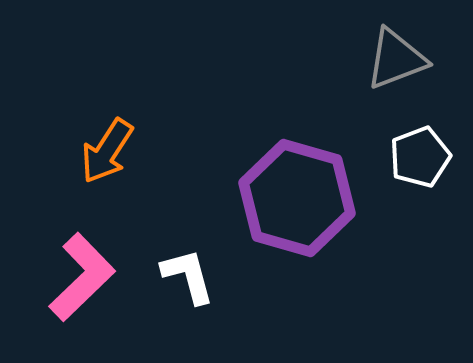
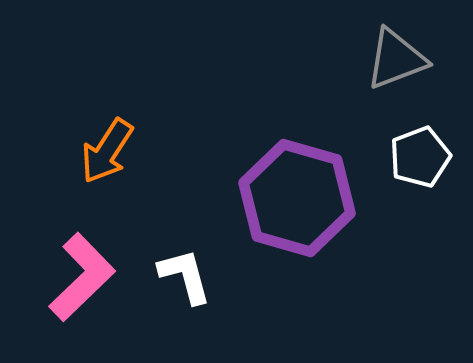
white L-shape: moved 3 px left
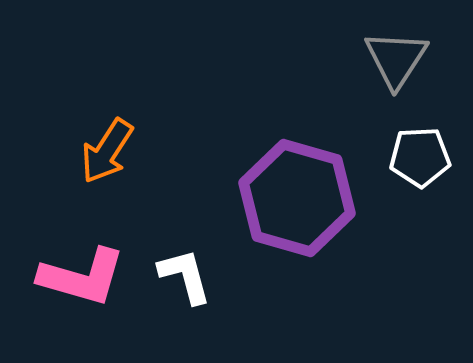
gray triangle: rotated 36 degrees counterclockwise
white pentagon: rotated 18 degrees clockwise
pink L-shape: rotated 60 degrees clockwise
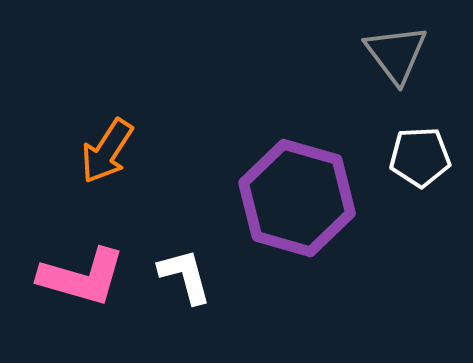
gray triangle: moved 5 px up; rotated 10 degrees counterclockwise
